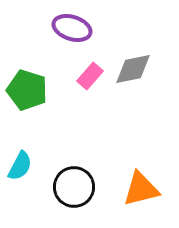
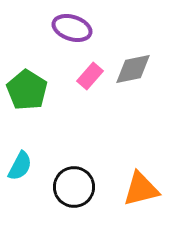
green pentagon: rotated 15 degrees clockwise
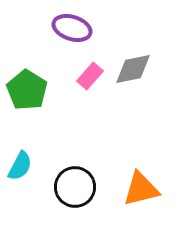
black circle: moved 1 px right
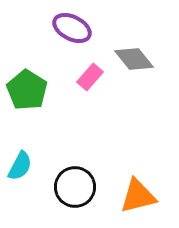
purple ellipse: rotated 9 degrees clockwise
gray diamond: moved 1 px right, 10 px up; rotated 63 degrees clockwise
pink rectangle: moved 1 px down
orange triangle: moved 3 px left, 7 px down
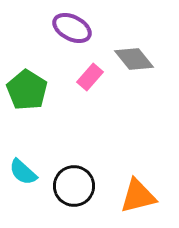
cyan semicircle: moved 3 px right, 6 px down; rotated 104 degrees clockwise
black circle: moved 1 px left, 1 px up
